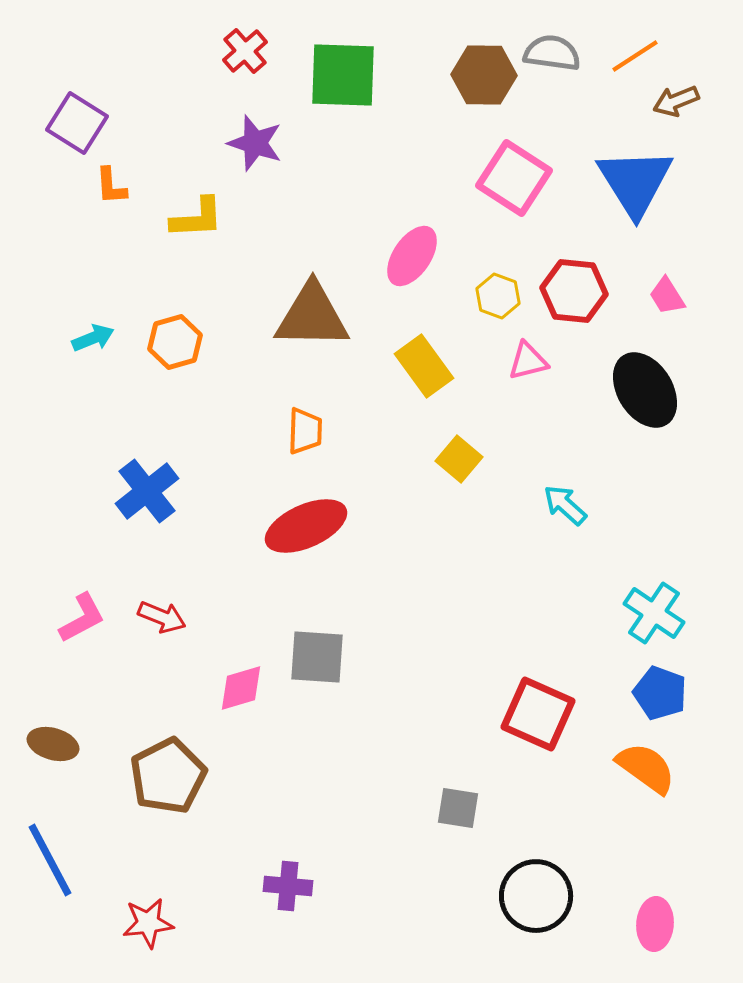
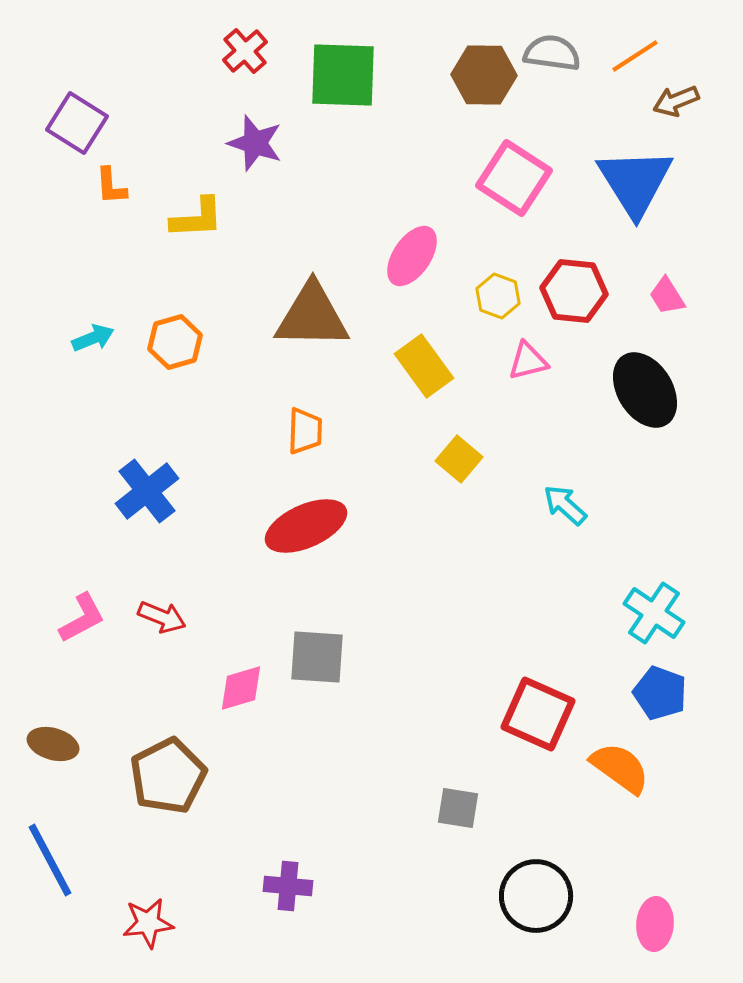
orange semicircle at (646, 768): moved 26 px left
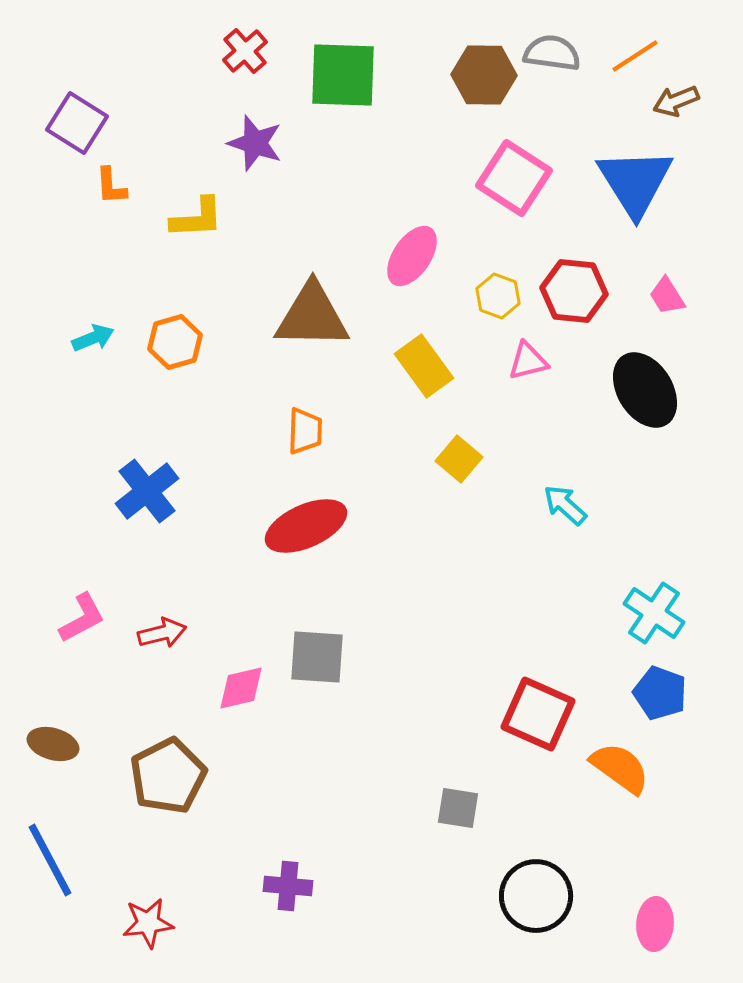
red arrow at (162, 617): moved 16 px down; rotated 36 degrees counterclockwise
pink diamond at (241, 688): rotated 4 degrees clockwise
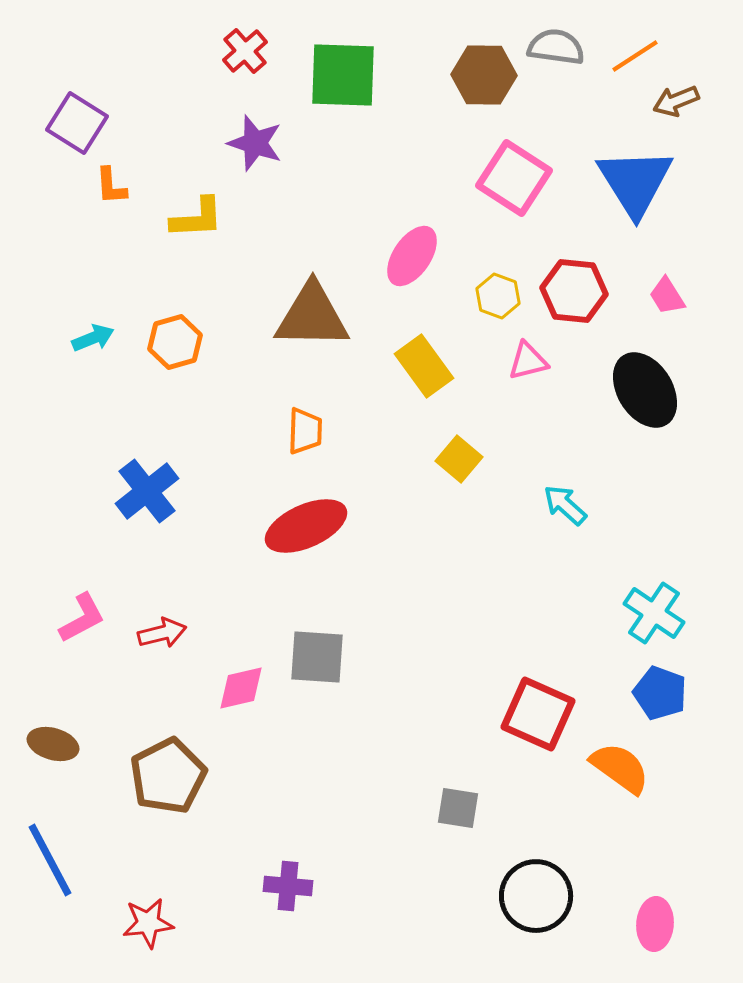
gray semicircle at (552, 53): moved 4 px right, 6 px up
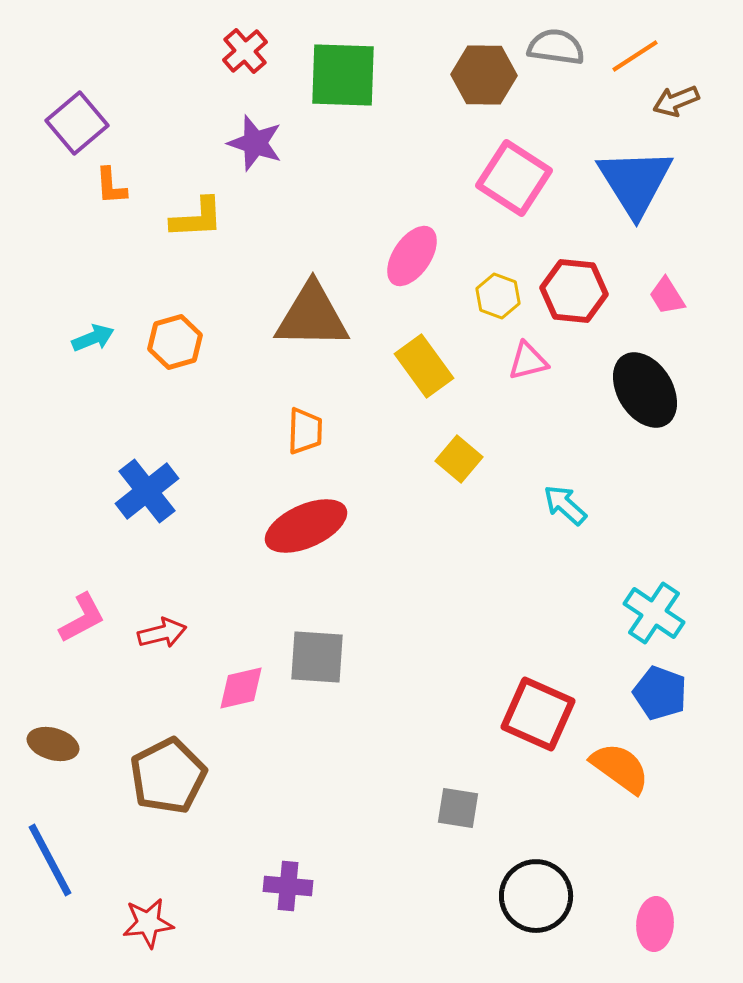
purple square at (77, 123): rotated 18 degrees clockwise
